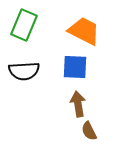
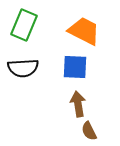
black semicircle: moved 1 px left, 3 px up
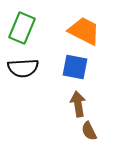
green rectangle: moved 2 px left, 3 px down
blue square: rotated 8 degrees clockwise
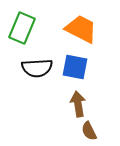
orange trapezoid: moved 3 px left, 2 px up
black semicircle: moved 14 px right
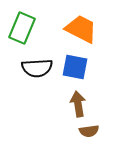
brown semicircle: rotated 72 degrees counterclockwise
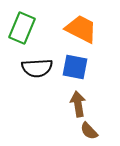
brown semicircle: rotated 54 degrees clockwise
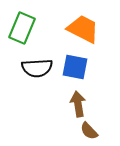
orange trapezoid: moved 2 px right
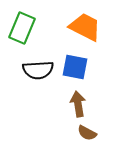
orange trapezoid: moved 2 px right, 2 px up
black semicircle: moved 1 px right, 2 px down
brown semicircle: moved 2 px left, 2 px down; rotated 18 degrees counterclockwise
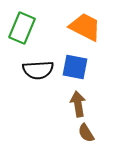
brown semicircle: moved 1 px left; rotated 30 degrees clockwise
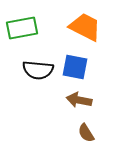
green rectangle: rotated 56 degrees clockwise
black semicircle: rotated 8 degrees clockwise
brown arrow: moved 1 px right, 4 px up; rotated 70 degrees counterclockwise
